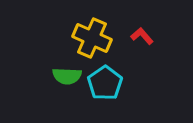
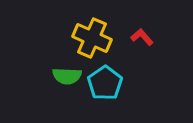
red L-shape: moved 1 px down
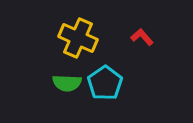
yellow cross: moved 14 px left
green semicircle: moved 7 px down
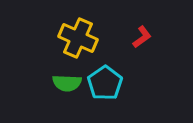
red L-shape: rotated 95 degrees clockwise
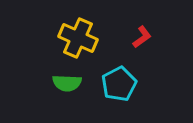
cyan pentagon: moved 14 px right, 1 px down; rotated 8 degrees clockwise
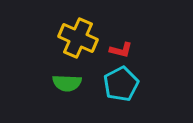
red L-shape: moved 21 px left, 13 px down; rotated 50 degrees clockwise
cyan pentagon: moved 2 px right
